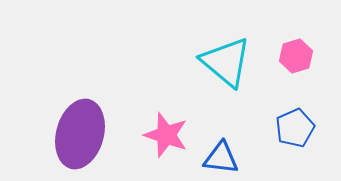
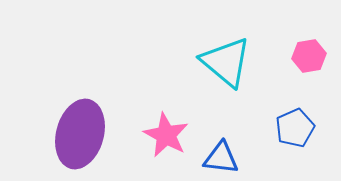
pink hexagon: moved 13 px right; rotated 8 degrees clockwise
pink star: rotated 9 degrees clockwise
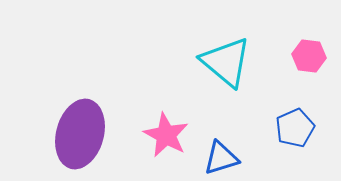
pink hexagon: rotated 16 degrees clockwise
blue triangle: rotated 24 degrees counterclockwise
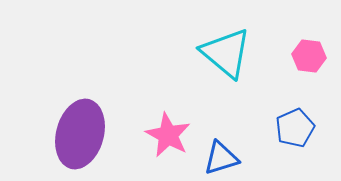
cyan triangle: moved 9 px up
pink star: moved 2 px right
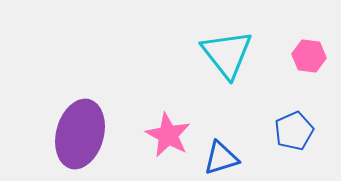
cyan triangle: moved 1 px right, 1 px down; rotated 12 degrees clockwise
blue pentagon: moved 1 px left, 3 px down
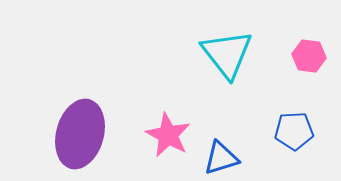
blue pentagon: rotated 21 degrees clockwise
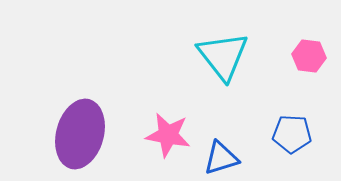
cyan triangle: moved 4 px left, 2 px down
blue pentagon: moved 2 px left, 3 px down; rotated 6 degrees clockwise
pink star: rotated 18 degrees counterclockwise
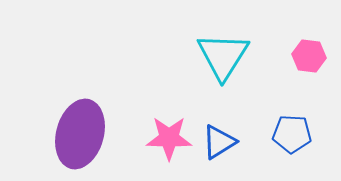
cyan triangle: rotated 10 degrees clockwise
pink star: moved 1 px right, 3 px down; rotated 9 degrees counterclockwise
blue triangle: moved 2 px left, 16 px up; rotated 15 degrees counterclockwise
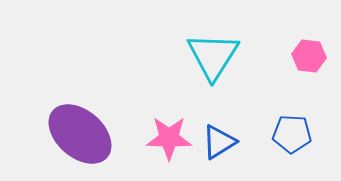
cyan triangle: moved 10 px left
purple ellipse: rotated 64 degrees counterclockwise
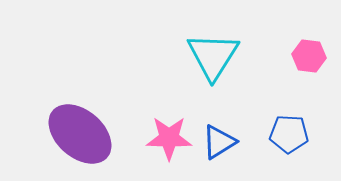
blue pentagon: moved 3 px left
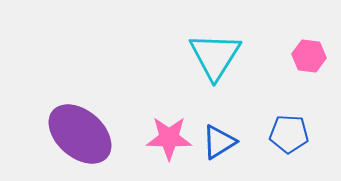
cyan triangle: moved 2 px right
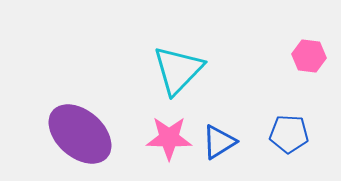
cyan triangle: moved 37 px left, 14 px down; rotated 12 degrees clockwise
